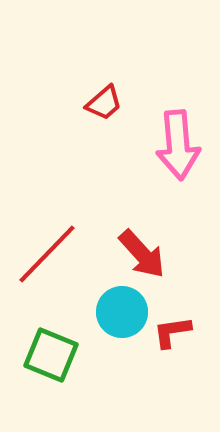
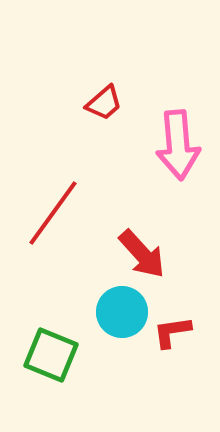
red line: moved 6 px right, 41 px up; rotated 8 degrees counterclockwise
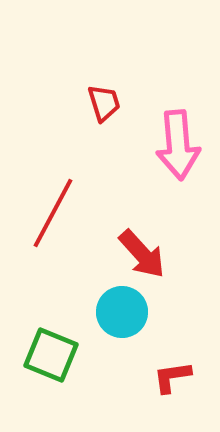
red trapezoid: rotated 66 degrees counterclockwise
red line: rotated 8 degrees counterclockwise
red L-shape: moved 45 px down
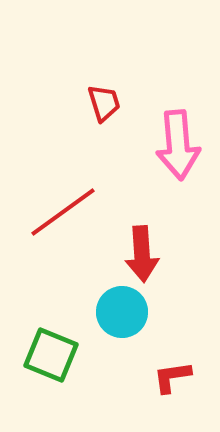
red line: moved 10 px right, 1 px up; rotated 26 degrees clockwise
red arrow: rotated 38 degrees clockwise
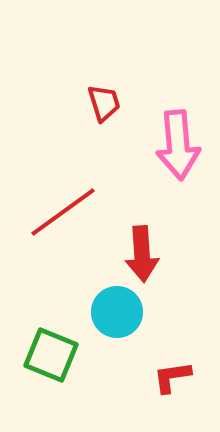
cyan circle: moved 5 px left
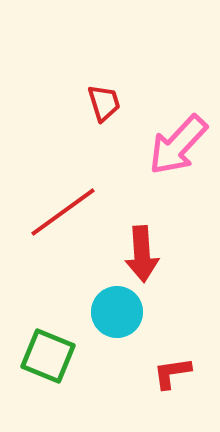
pink arrow: rotated 48 degrees clockwise
green square: moved 3 px left, 1 px down
red L-shape: moved 4 px up
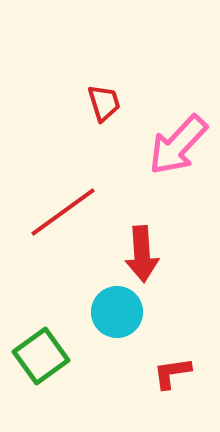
green square: moved 7 px left; rotated 32 degrees clockwise
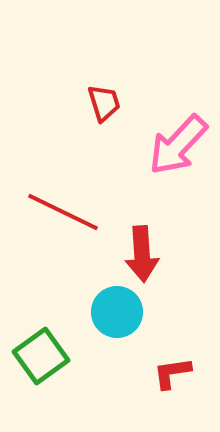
red line: rotated 62 degrees clockwise
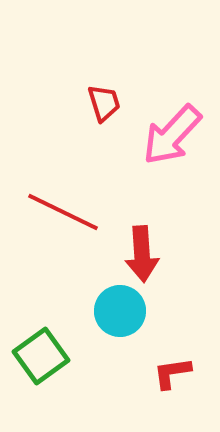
pink arrow: moved 6 px left, 10 px up
cyan circle: moved 3 px right, 1 px up
